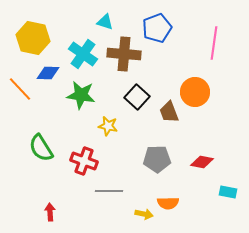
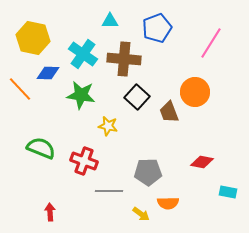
cyan triangle: moved 5 px right, 1 px up; rotated 18 degrees counterclockwise
pink line: moved 3 px left; rotated 24 degrees clockwise
brown cross: moved 5 px down
green semicircle: rotated 144 degrees clockwise
gray pentagon: moved 9 px left, 13 px down
yellow arrow: moved 3 px left; rotated 24 degrees clockwise
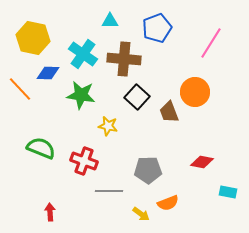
gray pentagon: moved 2 px up
orange semicircle: rotated 20 degrees counterclockwise
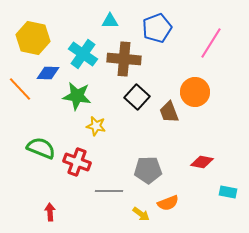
green star: moved 4 px left, 1 px down
yellow star: moved 12 px left
red cross: moved 7 px left, 1 px down
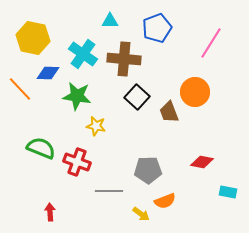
orange semicircle: moved 3 px left, 2 px up
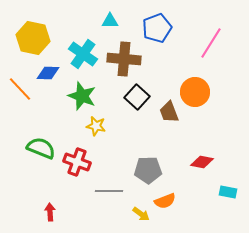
green star: moved 5 px right; rotated 12 degrees clockwise
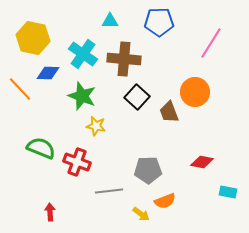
blue pentagon: moved 2 px right, 6 px up; rotated 20 degrees clockwise
gray line: rotated 8 degrees counterclockwise
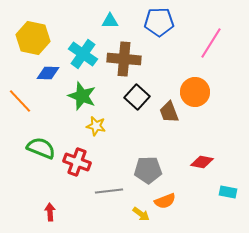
orange line: moved 12 px down
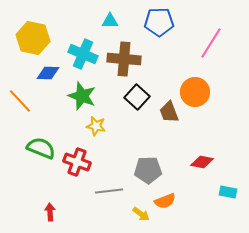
cyan cross: rotated 12 degrees counterclockwise
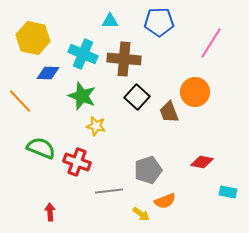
gray pentagon: rotated 16 degrees counterclockwise
